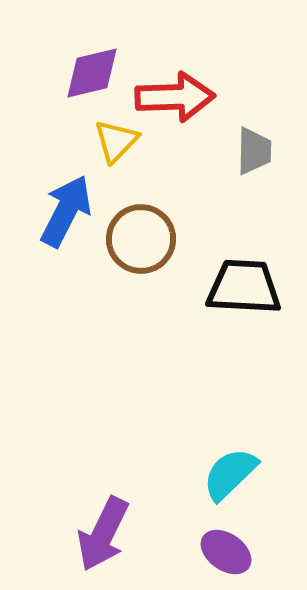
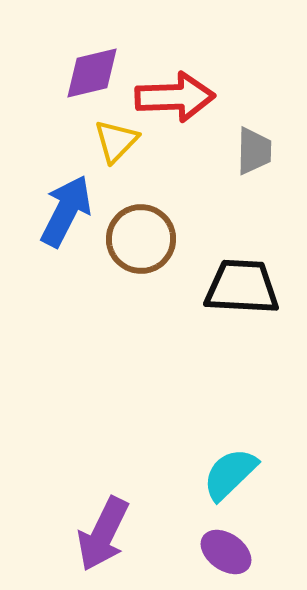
black trapezoid: moved 2 px left
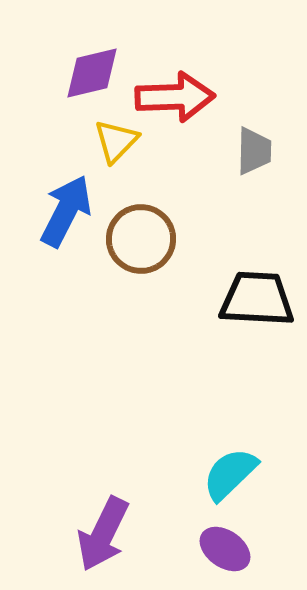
black trapezoid: moved 15 px right, 12 px down
purple ellipse: moved 1 px left, 3 px up
